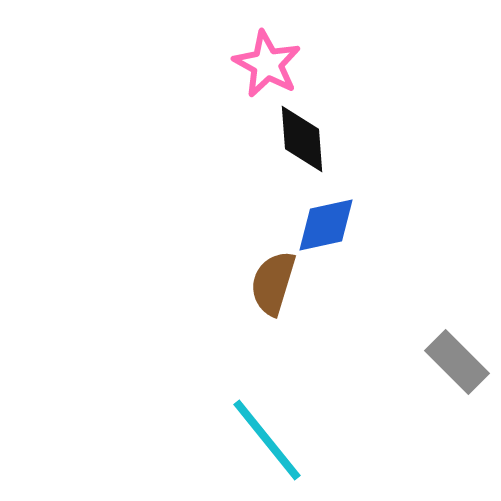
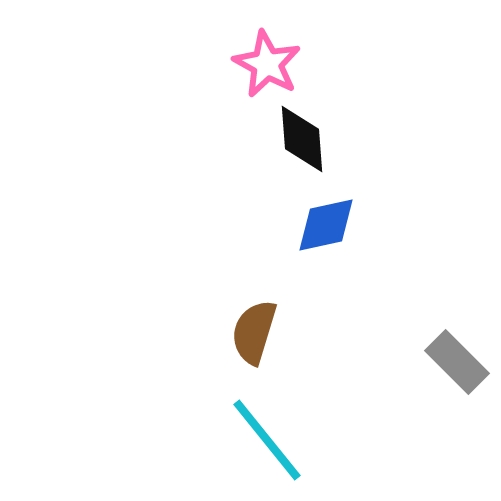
brown semicircle: moved 19 px left, 49 px down
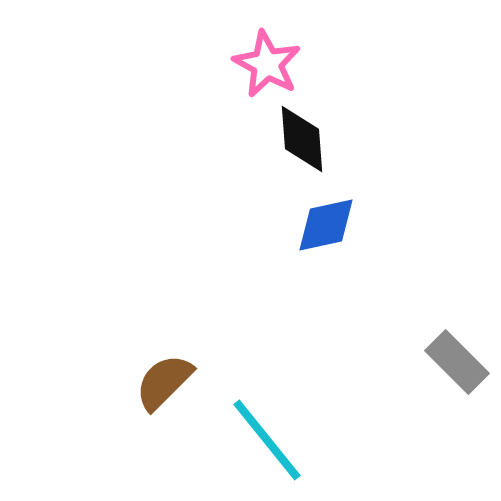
brown semicircle: moved 90 px left, 50 px down; rotated 28 degrees clockwise
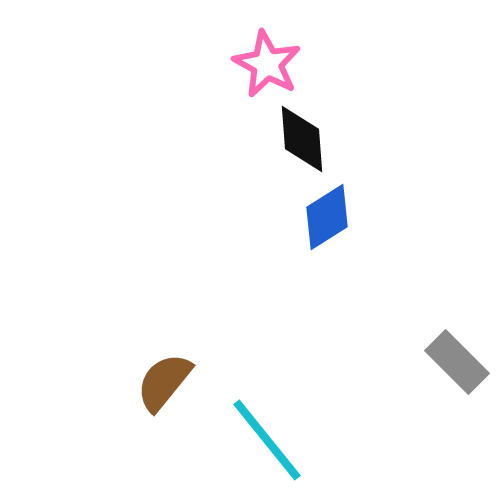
blue diamond: moved 1 px right, 8 px up; rotated 20 degrees counterclockwise
brown semicircle: rotated 6 degrees counterclockwise
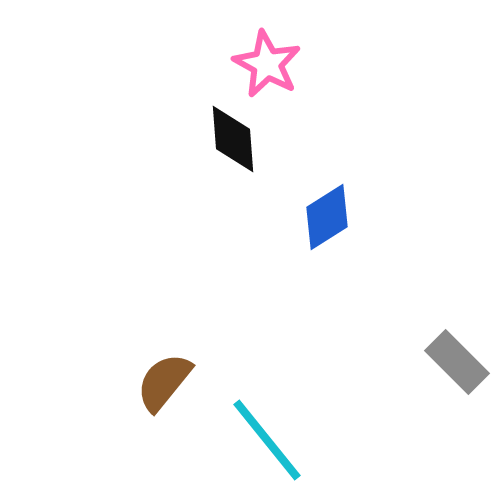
black diamond: moved 69 px left
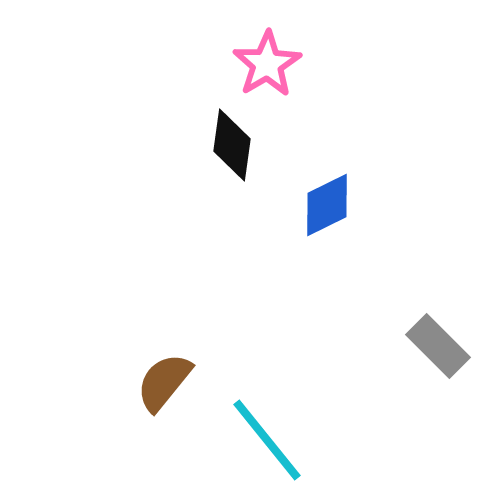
pink star: rotated 12 degrees clockwise
black diamond: moved 1 px left, 6 px down; rotated 12 degrees clockwise
blue diamond: moved 12 px up; rotated 6 degrees clockwise
gray rectangle: moved 19 px left, 16 px up
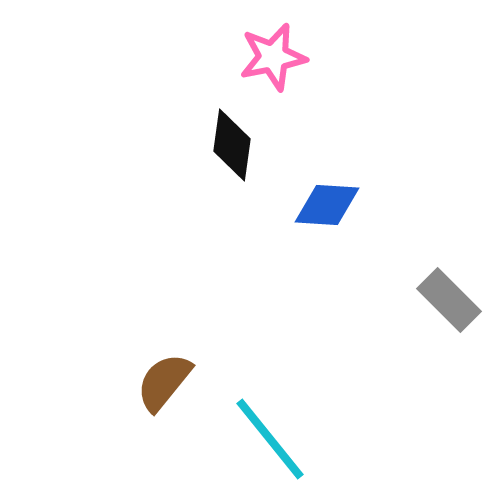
pink star: moved 6 px right, 7 px up; rotated 20 degrees clockwise
blue diamond: rotated 30 degrees clockwise
gray rectangle: moved 11 px right, 46 px up
cyan line: moved 3 px right, 1 px up
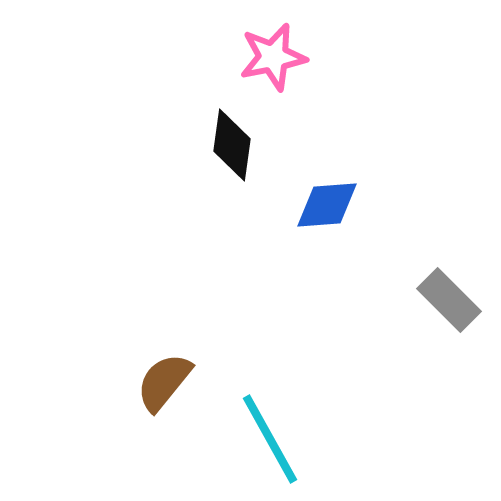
blue diamond: rotated 8 degrees counterclockwise
cyan line: rotated 10 degrees clockwise
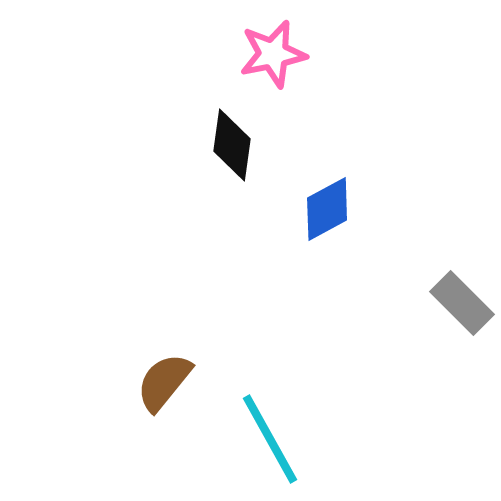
pink star: moved 3 px up
blue diamond: moved 4 px down; rotated 24 degrees counterclockwise
gray rectangle: moved 13 px right, 3 px down
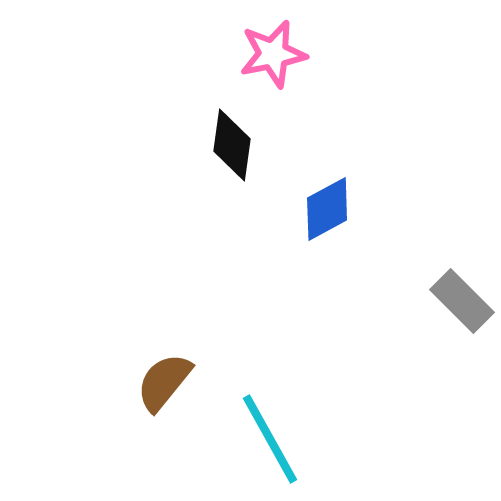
gray rectangle: moved 2 px up
